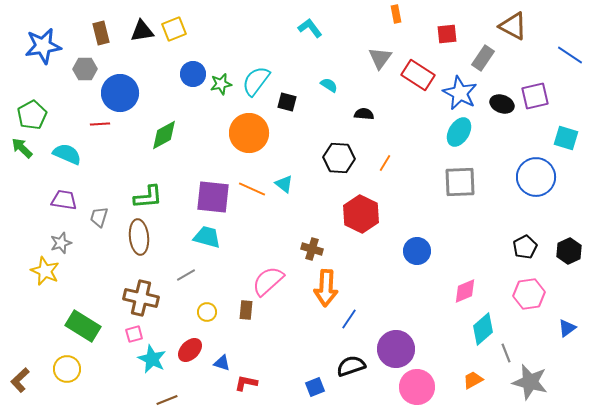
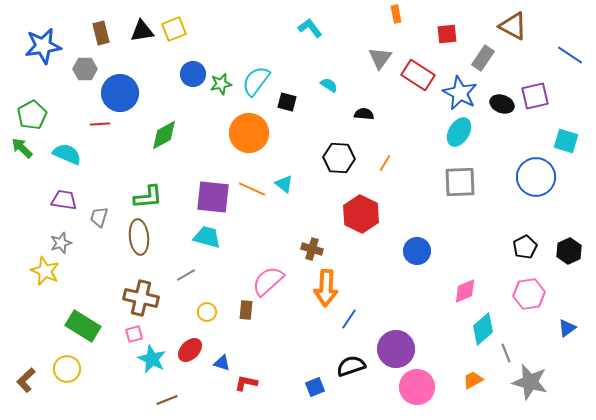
cyan square at (566, 138): moved 3 px down
brown L-shape at (20, 380): moved 6 px right
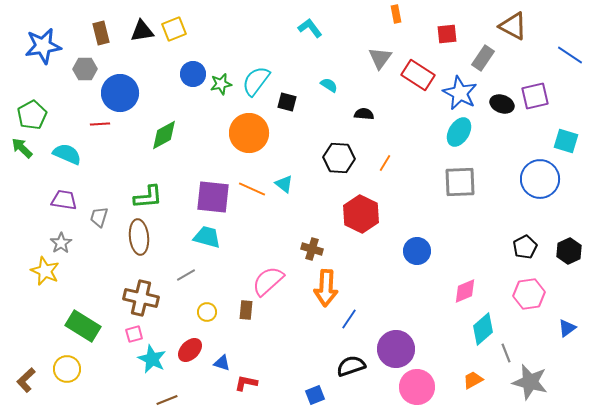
blue circle at (536, 177): moved 4 px right, 2 px down
gray star at (61, 243): rotated 15 degrees counterclockwise
blue square at (315, 387): moved 8 px down
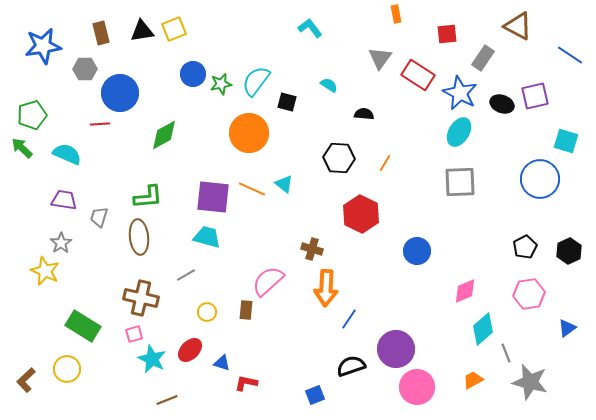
brown triangle at (513, 26): moved 5 px right
green pentagon at (32, 115): rotated 12 degrees clockwise
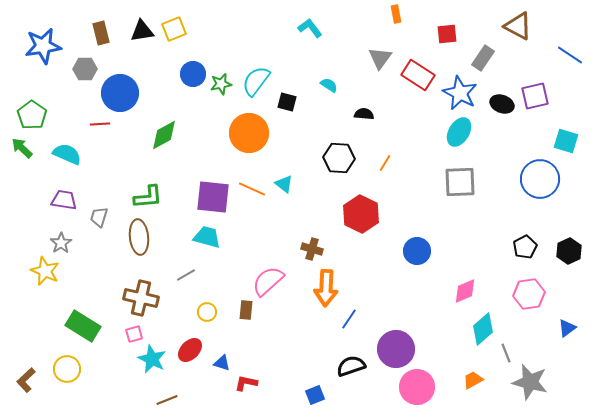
green pentagon at (32, 115): rotated 20 degrees counterclockwise
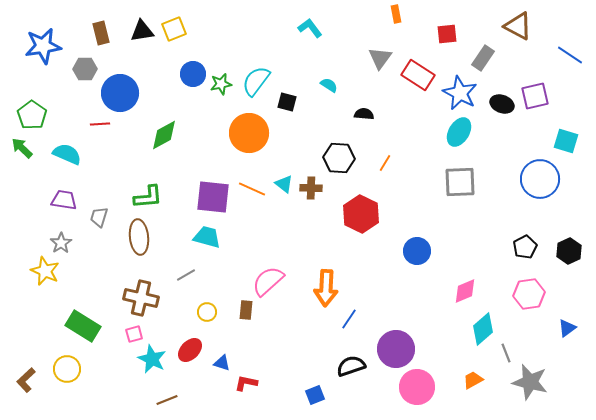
brown cross at (312, 249): moved 1 px left, 61 px up; rotated 15 degrees counterclockwise
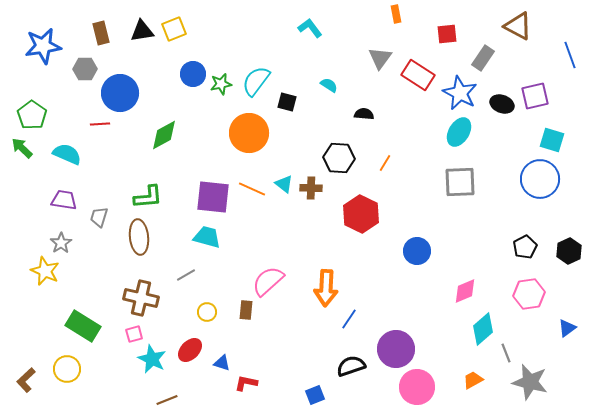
blue line at (570, 55): rotated 36 degrees clockwise
cyan square at (566, 141): moved 14 px left, 1 px up
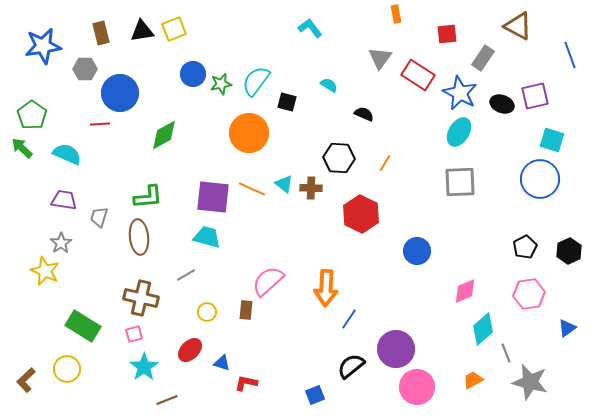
black semicircle at (364, 114): rotated 18 degrees clockwise
cyan star at (152, 359): moved 8 px left, 8 px down; rotated 12 degrees clockwise
black semicircle at (351, 366): rotated 20 degrees counterclockwise
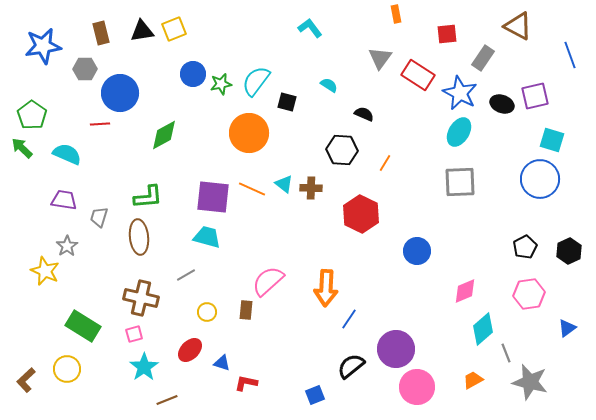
black hexagon at (339, 158): moved 3 px right, 8 px up
gray star at (61, 243): moved 6 px right, 3 px down
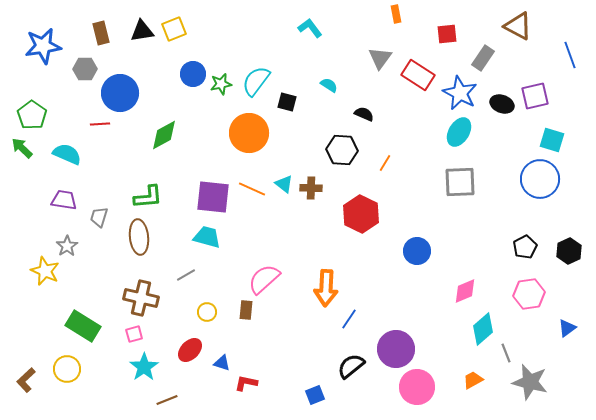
pink semicircle at (268, 281): moved 4 px left, 2 px up
